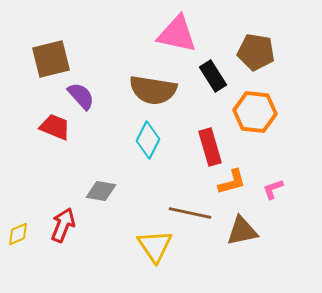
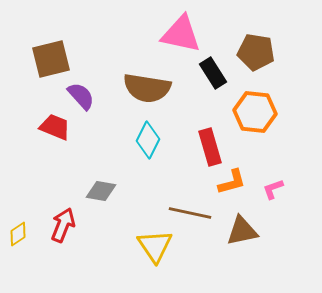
pink triangle: moved 4 px right
black rectangle: moved 3 px up
brown semicircle: moved 6 px left, 2 px up
yellow diamond: rotated 10 degrees counterclockwise
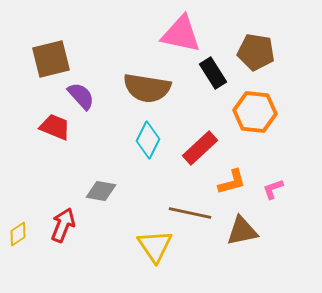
red rectangle: moved 10 px left, 1 px down; rotated 63 degrees clockwise
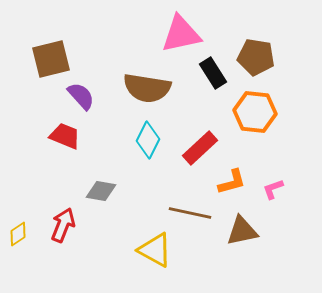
pink triangle: rotated 24 degrees counterclockwise
brown pentagon: moved 5 px down
red trapezoid: moved 10 px right, 9 px down
yellow triangle: moved 4 px down; rotated 27 degrees counterclockwise
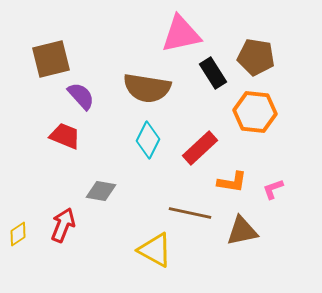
orange L-shape: rotated 24 degrees clockwise
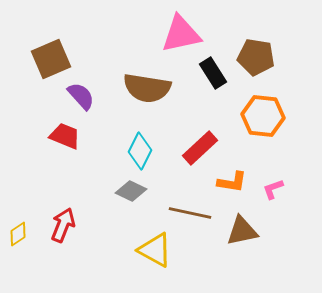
brown square: rotated 9 degrees counterclockwise
orange hexagon: moved 8 px right, 4 px down
cyan diamond: moved 8 px left, 11 px down
gray diamond: moved 30 px right; rotated 16 degrees clockwise
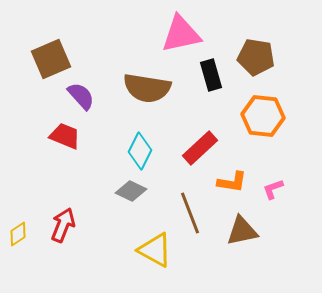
black rectangle: moved 2 px left, 2 px down; rotated 16 degrees clockwise
brown line: rotated 57 degrees clockwise
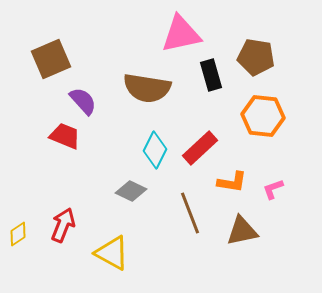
purple semicircle: moved 2 px right, 5 px down
cyan diamond: moved 15 px right, 1 px up
yellow triangle: moved 43 px left, 3 px down
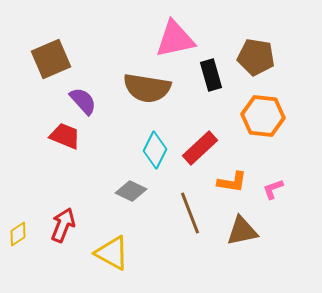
pink triangle: moved 6 px left, 5 px down
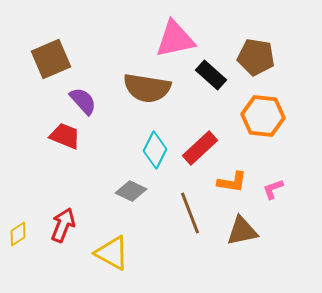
black rectangle: rotated 32 degrees counterclockwise
